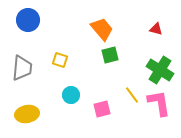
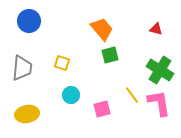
blue circle: moved 1 px right, 1 px down
yellow square: moved 2 px right, 3 px down
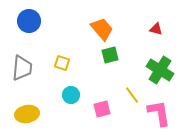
pink L-shape: moved 10 px down
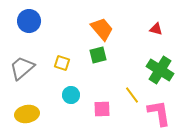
green square: moved 12 px left
gray trapezoid: rotated 136 degrees counterclockwise
pink square: rotated 12 degrees clockwise
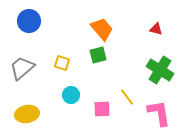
yellow line: moved 5 px left, 2 px down
